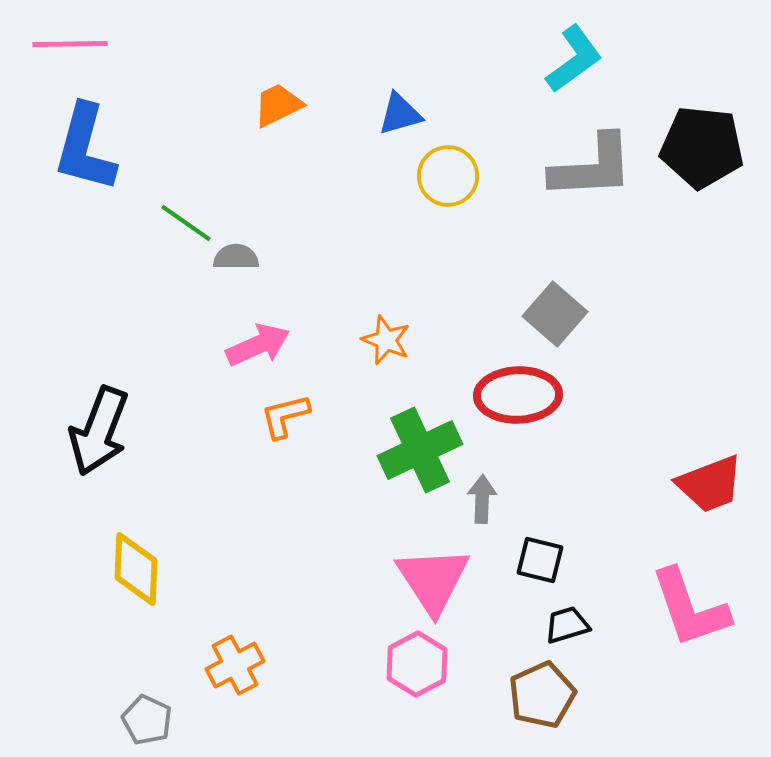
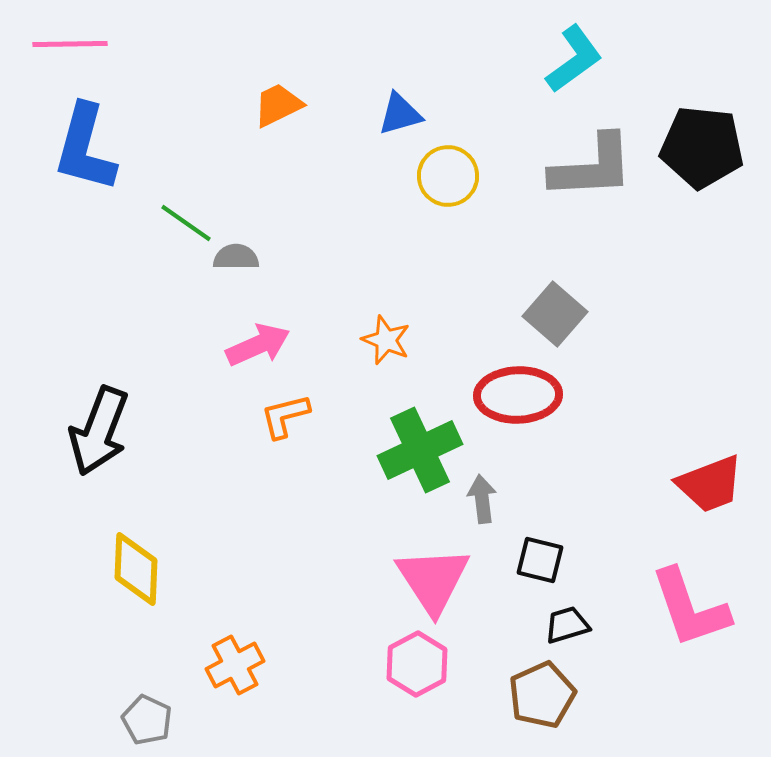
gray arrow: rotated 9 degrees counterclockwise
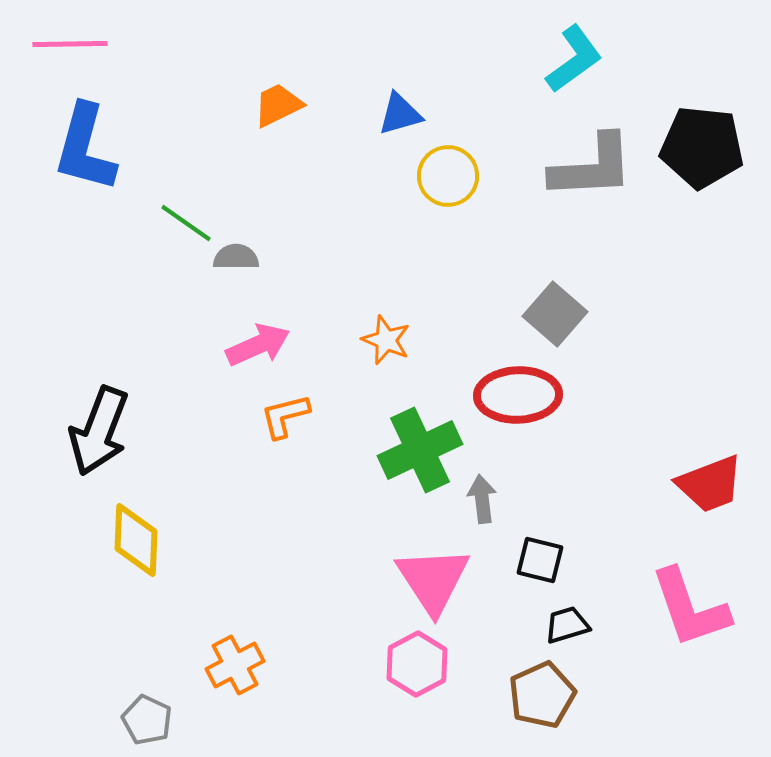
yellow diamond: moved 29 px up
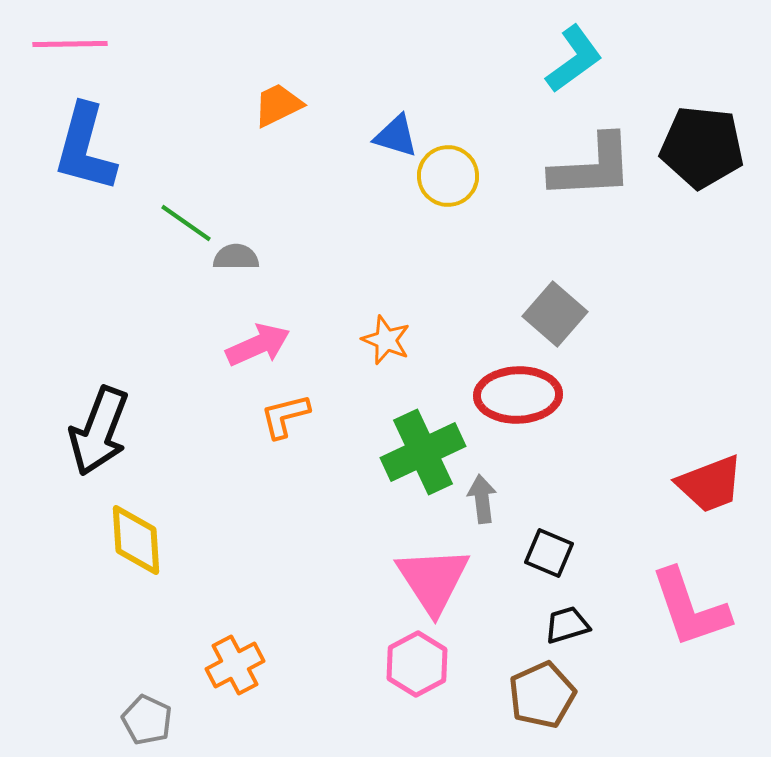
blue triangle: moved 4 px left, 22 px down; rotated 33 degrees clockwise
green cross: moved 3 px right, 2 px down
yellow diamond: rotated 6 degrees counterclockwise
black square: moved 9 px right, 7 px up; rotated 9 degrees clockwise
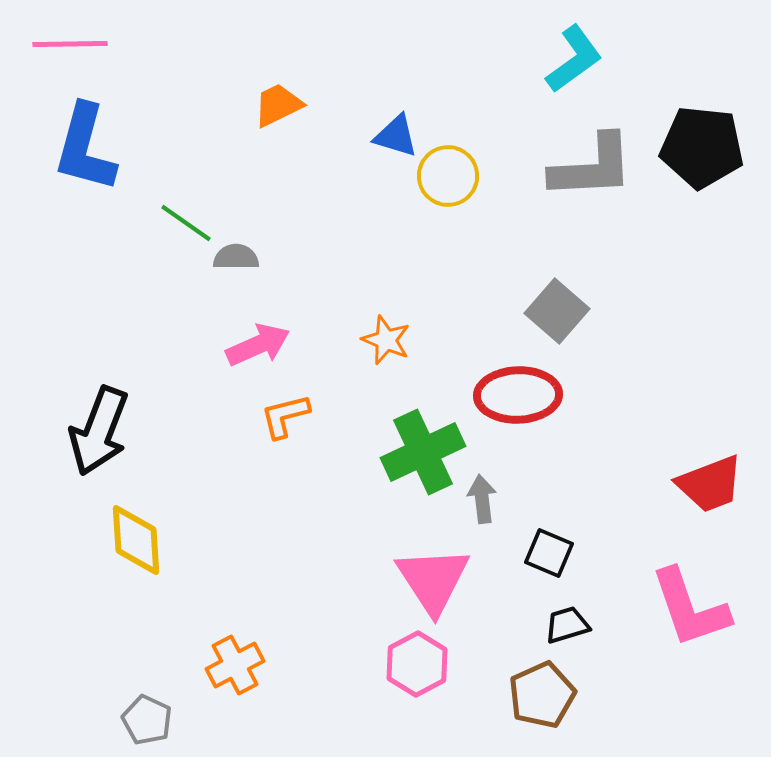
gray square: moved 2 px right, 3 px up
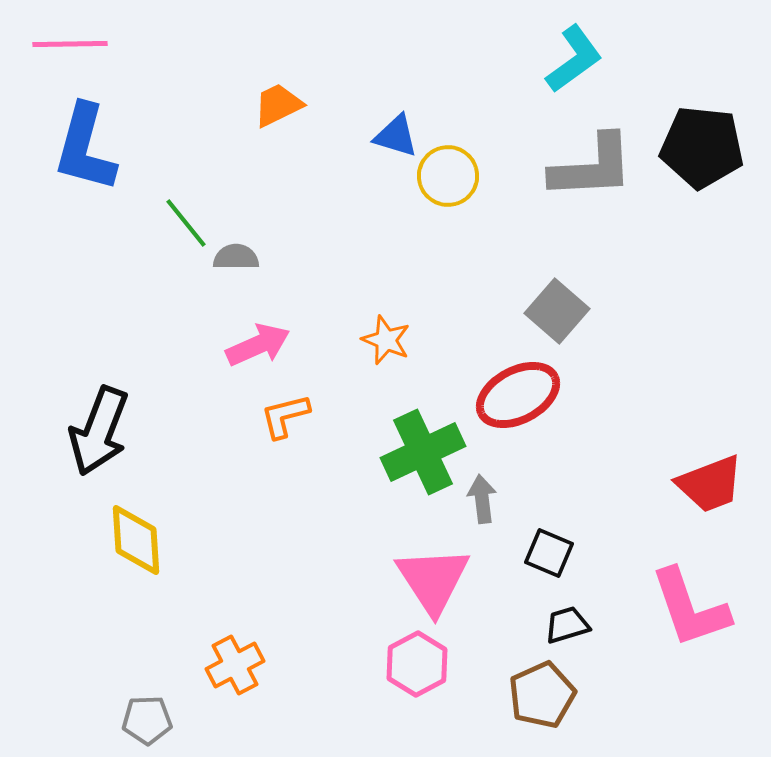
green line: rotated 16 degrees clockwise
red ellipse: rotated 26 degrees counterclockwise
gray pentagon: rotated 27 degrees counterclockwise
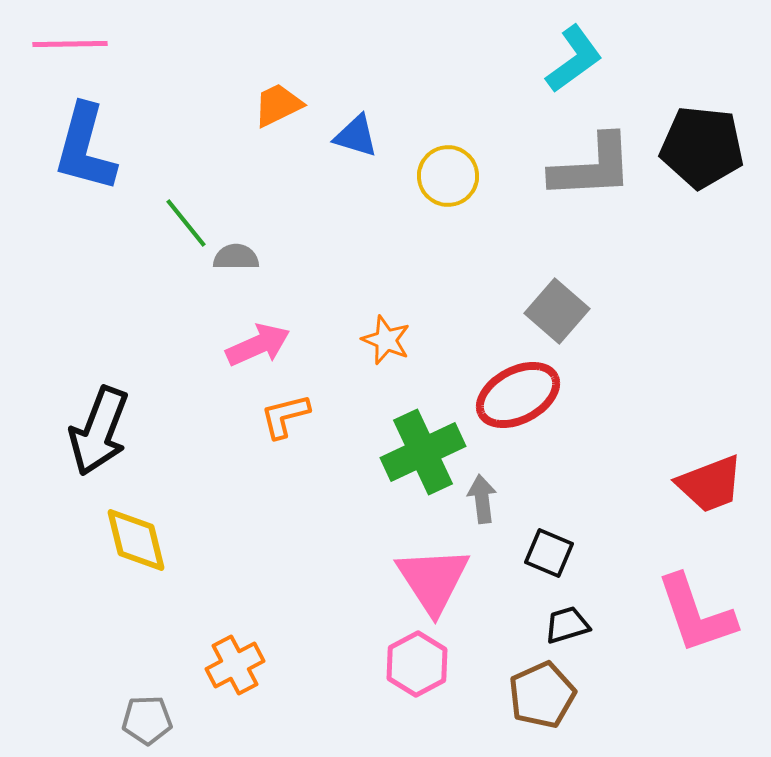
blue triangle: moved 40 px left
yellow diamond: rotated 10 degrees counterclockwise
pink L-shape: moved 6 px right, 6 px down
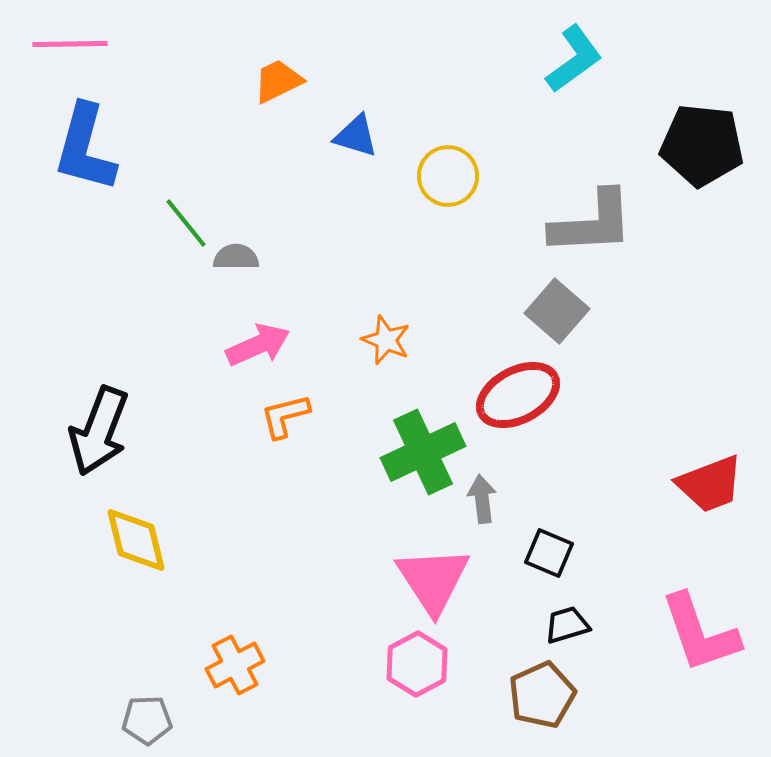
orange trapezoid: moved 24 px up
black pentagon: moved 2 px up
gray L-shape: moved 56 px down
pink L-shape: moved 4 px right, 19 px down
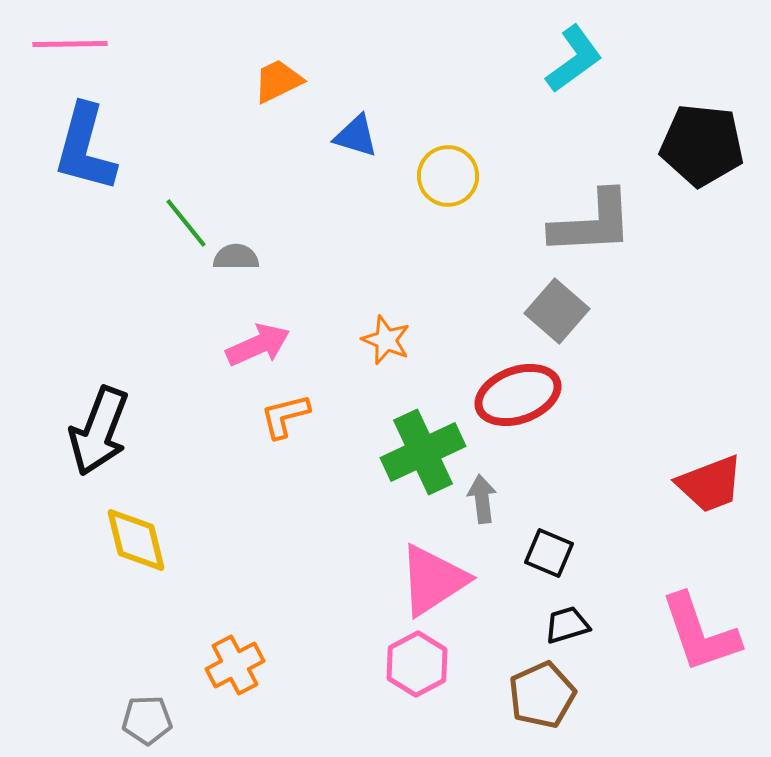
red ellipse: rotated 8 degrees clockwise
pink triangle: rotated 30 degrees clockwise
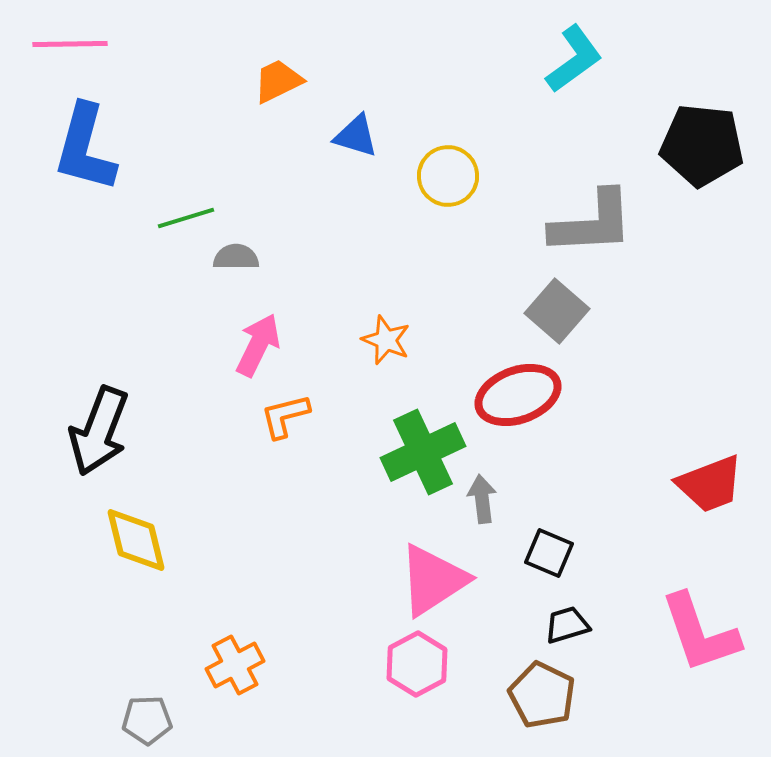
green line: moved 5 px up; rotated 68 degrees counterclockwise
pink arrow: rotated 40 degrees counterclockwise
brown pentagon: rotated 22 degrees counterclockwise
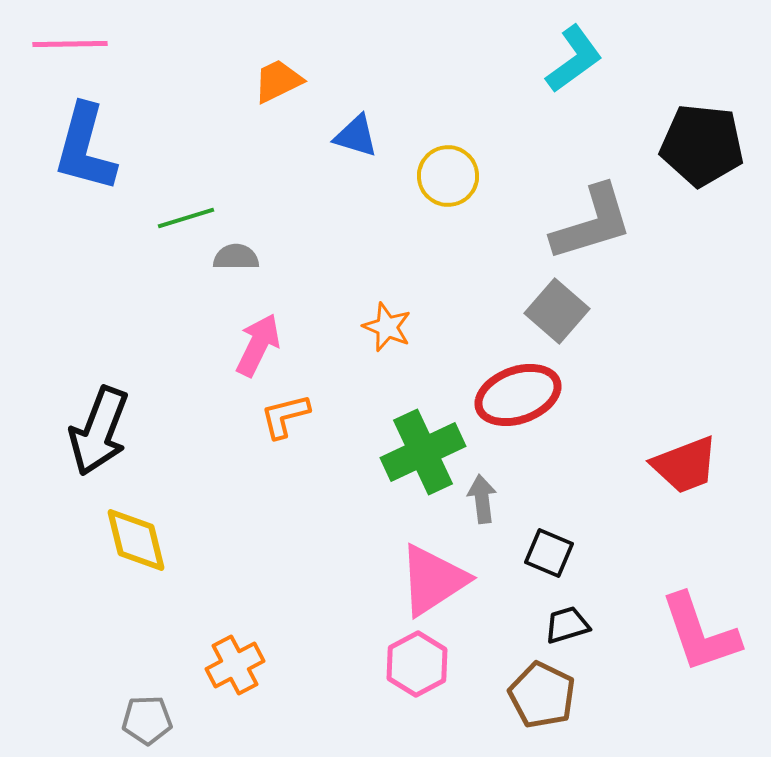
gray L-shape: rotated 14 degrees counterclockwise
orange star: moved 1 px right, 13 px up
red trapezoid: moved 25 px left, 19 px up
